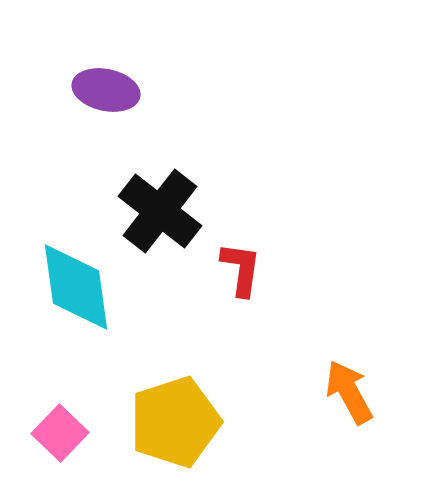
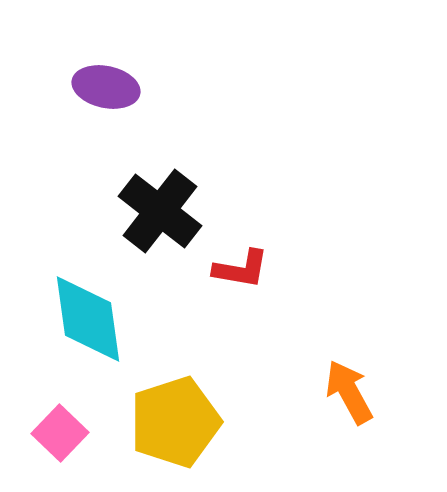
purple ellipse: moved 3 px up
red L-shape: rotated 92 degrees clockwise
cyan diamond: moved 12 px right, 32 px down
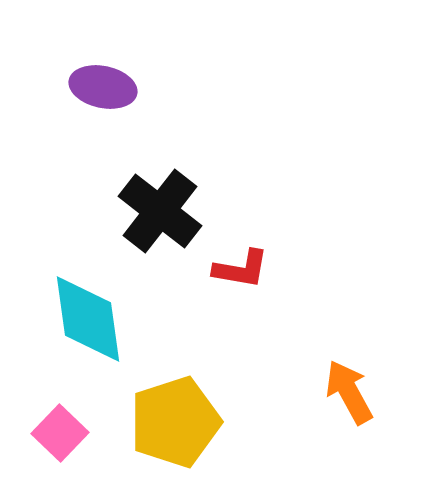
purple ellipse: moved 3 px left
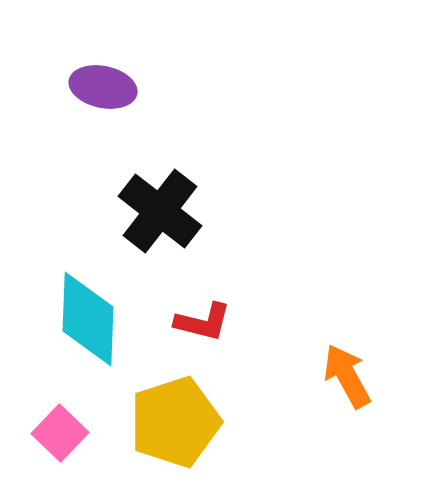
red L-shape: moved 38 px left, 53 px down; rotated 4 degrees clockwise
cyan diamond: rotated 10 degrees clockwise
orange arrow: moved 2 px left, 16 px up
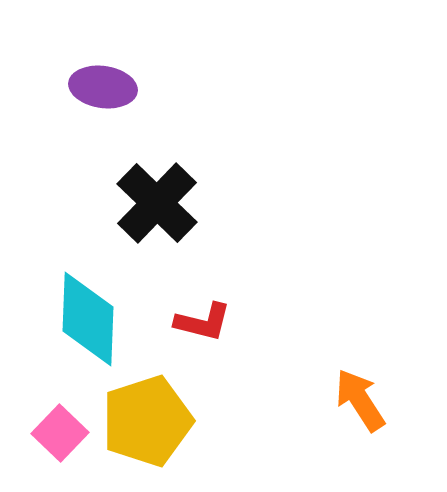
purple ellipse: rotated 4 degrees counterclockwise
black cross: moved 3 px left, 8 px up; rotated 6 degrees clockwise
orange arrow: moved 13 px right, 24 px down; rotated 4 degrees counterclockwise
yellow pentagon: moved 28 px left, 1 px up
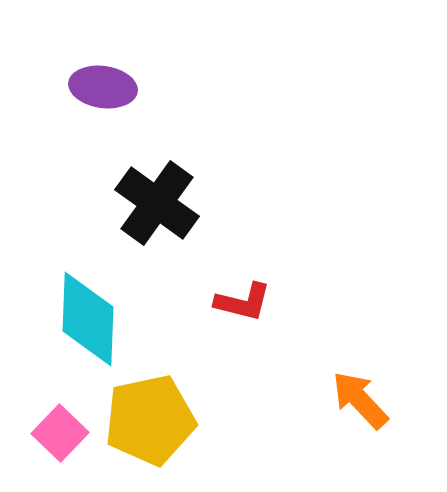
black cross: rotated 8 degrees counterclockwise
red L-shape: moved 40 px right, 20 px up
orange arrow: rotated 10 degrees counterclockwise
yellow pentagon: moved 3 px right, 1 px up; rotated 6 degrees clockwise
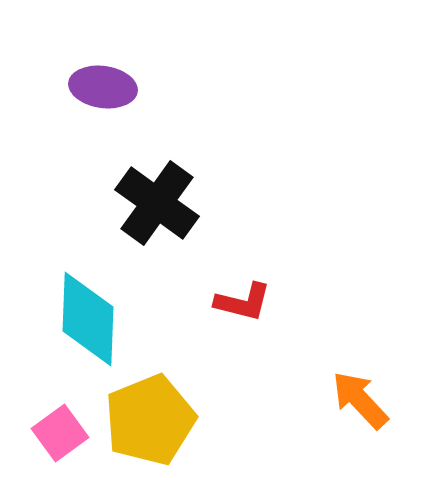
yellow pentagon: rotated 10 degrees counterclockwise
pink square: rotated 10 degrees clockwise
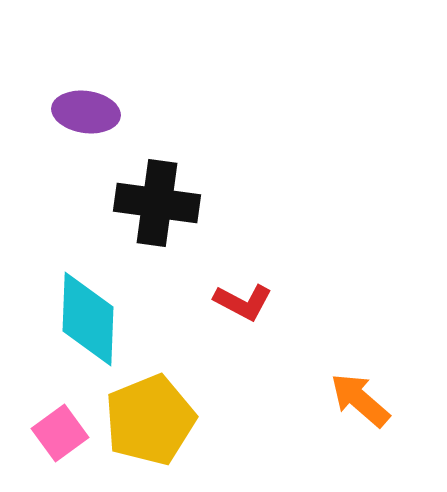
purple ellipse: moved 17 px left, 25 px down
black cross: rotated 28 degrees counterclockwise
red L-shape: rotated 14 degrees clockwise
orange arrow: rotated 6 degrees counterclockwise
